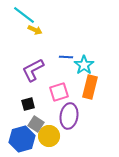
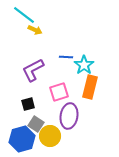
yellow circle: moved 1 px right
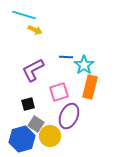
cyan line: rotated 20 degrees counterclockwise
purple ellipse: rotated 15 degrees clockwise
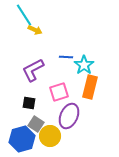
cyan line: rotated 40 degrees clockwise
black square: moved 1 px right, 1 px up; rotated 24 degrees clockwise
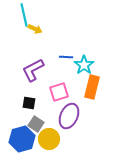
cyan line: rotated 20 degrees clockwise
yellow arrow: moved 1 px up
orange rectangle: moved 2 px right
yellow circle: moved 1 px left, 3 px down
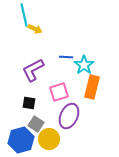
blue hexagon: moved 1 px left, 1 px down
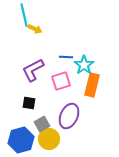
orange rectangle: moved 2 px up
pink square: moved 2 px right, 11 px up
gray square: moved 6 px right; rotated 28 degrees clockwise
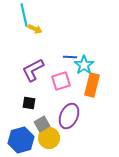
blue line: moved 4 px right
yellow circle: moved 1 px up
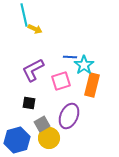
blue hexagon: moved 4 px left
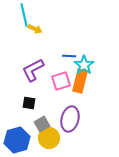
blue line: moved 1 px left, 1 px up
orange rectangle: moved 12 px left, 4 px up
purple ellipse: moved 1 px right, 3 px down; rotated 10 degrees counterclockwise
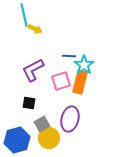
orange rectangle: moved 1 px down
